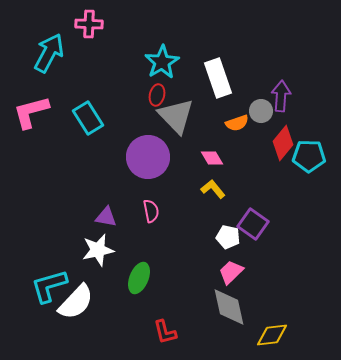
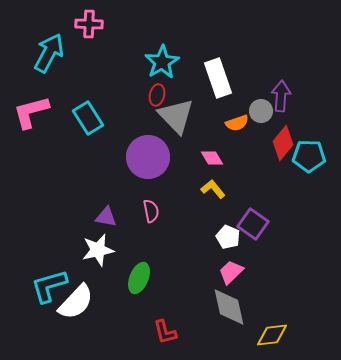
white pentagon: rotated 10 degrees clockwise
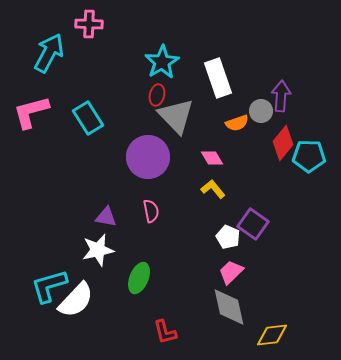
white semicircle: moved 2 px up
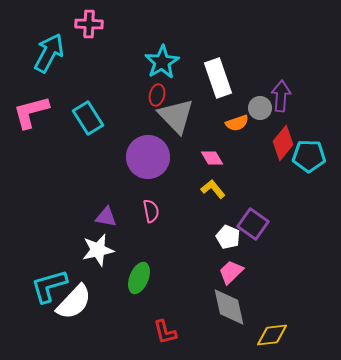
gray circle: moved 1 px left, 3 px up
white semicircle: moved 2 px left, 2 px down
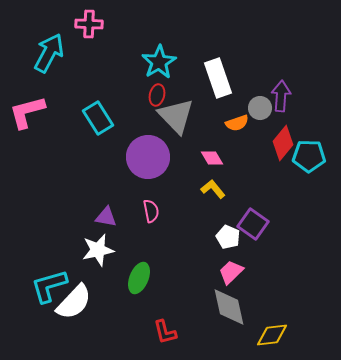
cyan star: moved 3 px left
pink L-shape: moved 4 px left
cyan rectangle: moved 10 px right
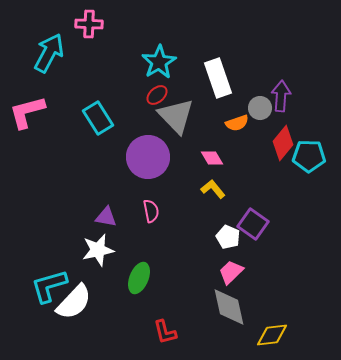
red ellipse: rotated 35 degrees clockwise
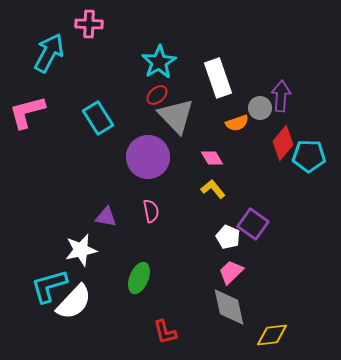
white star: moved 17 px left
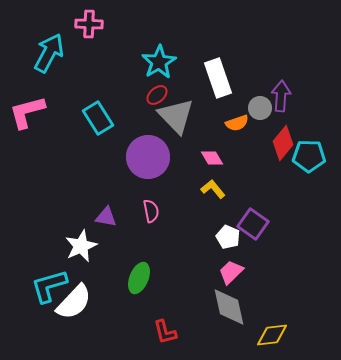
white star: moved 4 px up; rotated 12 degrees counterclockwise
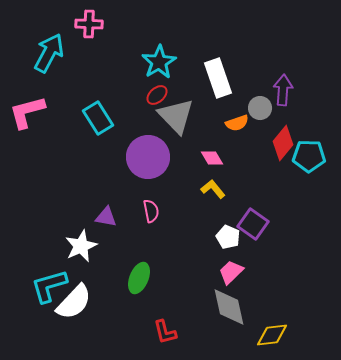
purple arrow: moved 2 px right, 6 px up
